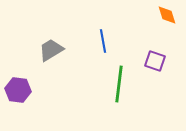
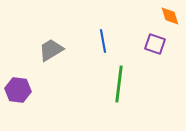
orange diamond: moved 3 px right, 1 px down
purple square: moved 17 px up
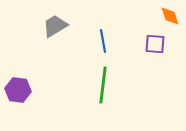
purple square: rotated 15 degrees counterclockwise
gray trapezoid: moved 4 px right, 24 px up
green line: moved 16 px left, 1 px down
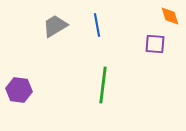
blue line: moved 6 px left, 16 px up
purple hexagon: moved 1 px right
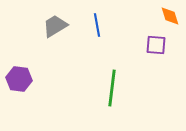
purple square: moved 1 px right, 1 px down
green line: moved 9 px right, 3 px down
purple hexagon: moved 11 px up
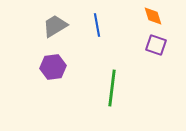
orange diamond: moved 17 px left
purple square: rotated 15 degrees clockwise
purple hexagon: moved 34 px right, 12 px up; rotated 15 degrees counterclockwise
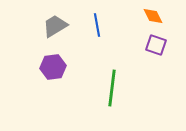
orange diamond: rotated 10 degrees counterclockwise
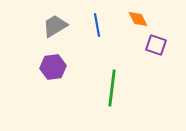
orange diamond: moved 15 px left, 3 px down
